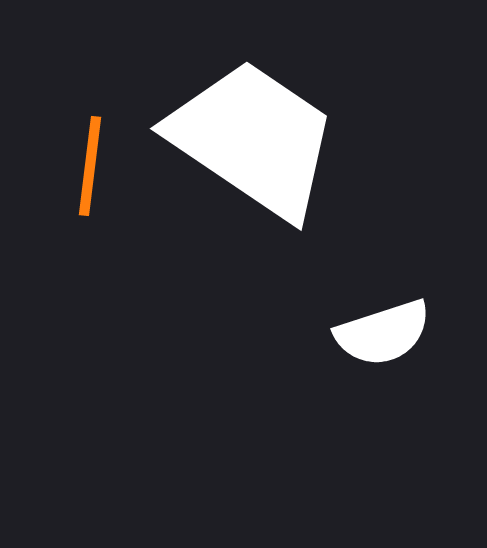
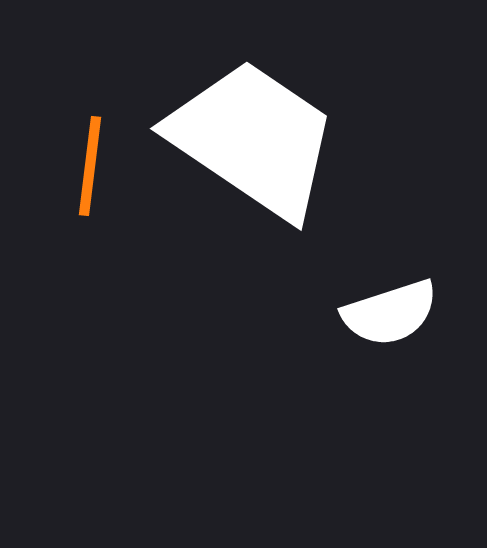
white semicircle: moved 7 px right, 20 px up
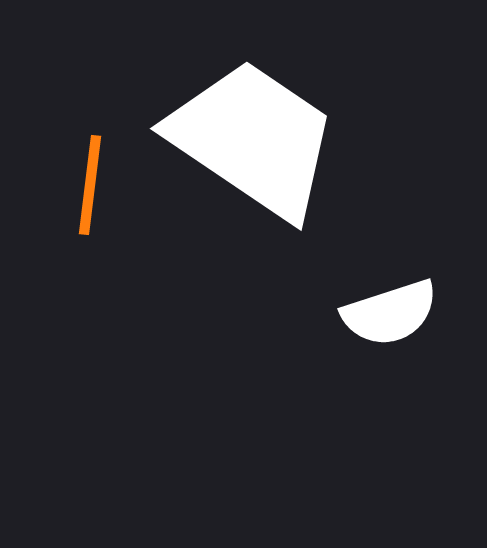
orange line: moved 19 px down
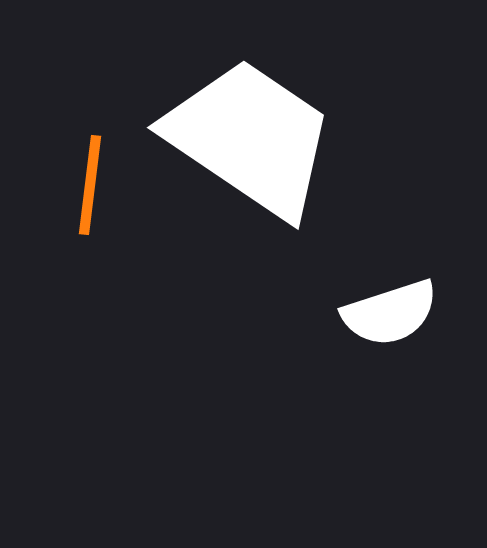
white trapezoid: moved 3 px left, 1 px up
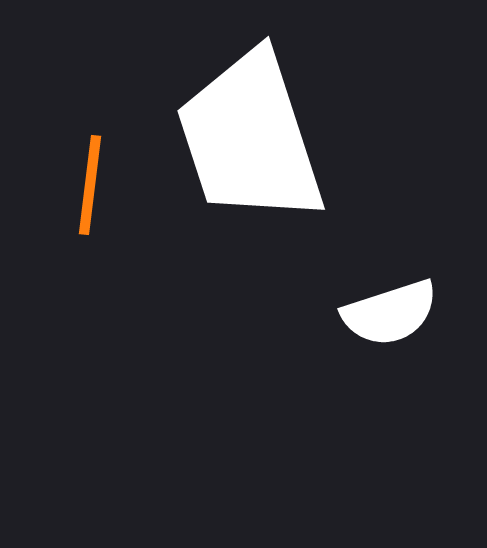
white trapezoid: rotated 142 degrees counterclockwise
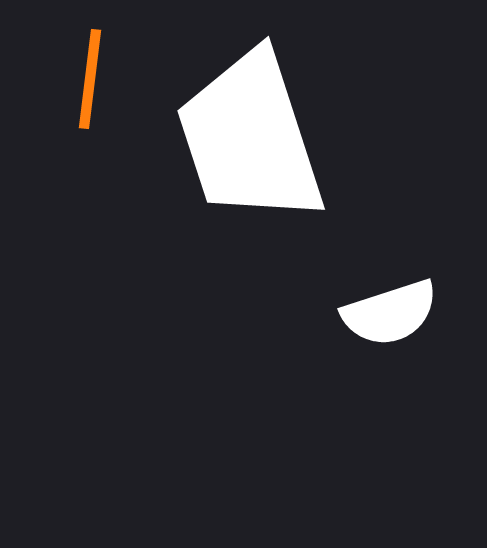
orange line: moved 106 px up
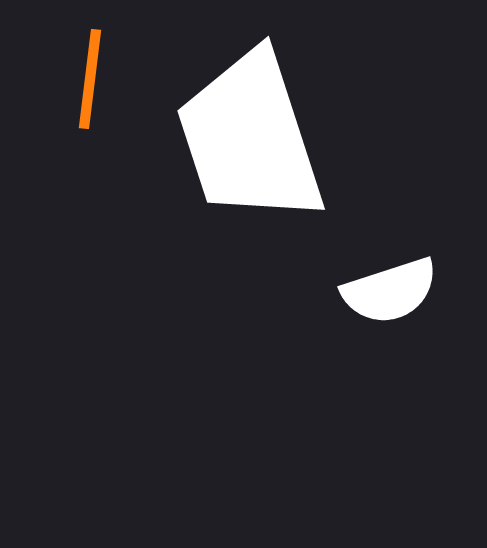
white semicircle: moved 22 px up
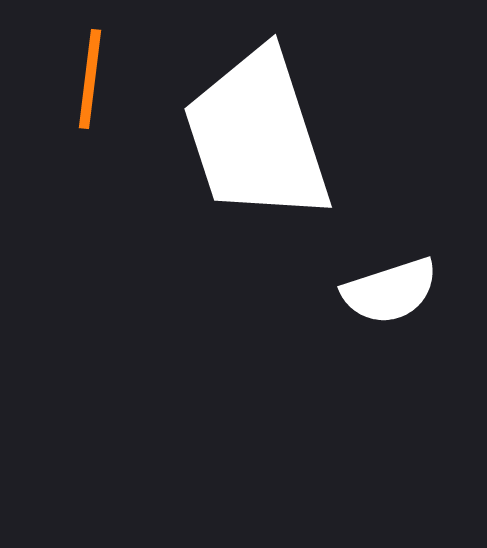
white trapezoid: moved 7 px right, 2 px up
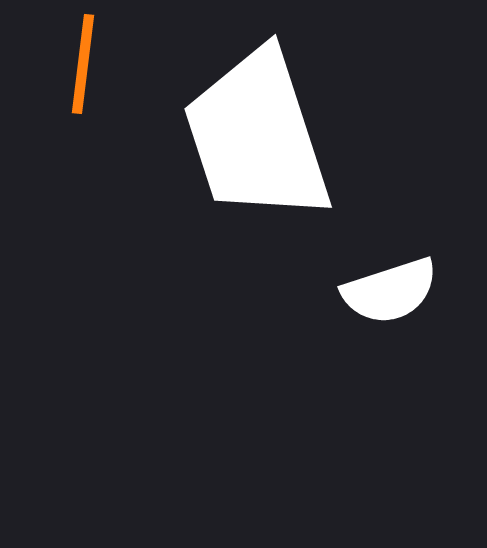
orange line: moved 7 px left, 15 px up
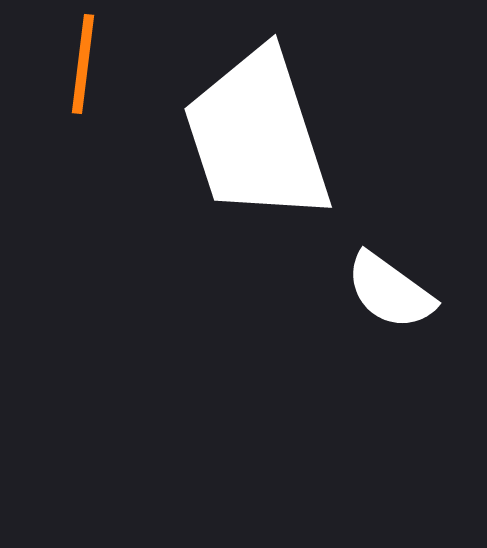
white semicircle: rotated 54 degrees clockwise
